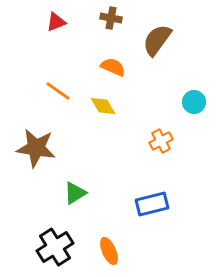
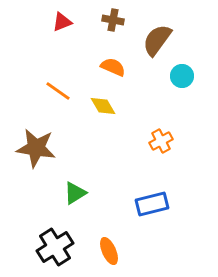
brown cross: moved 2 px right, 2 px down
red triangle: moved 6 px right
cyan circle: moved 12 px left, 26 px up
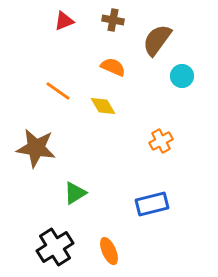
red triangle: moved 2 px right, 1 px up
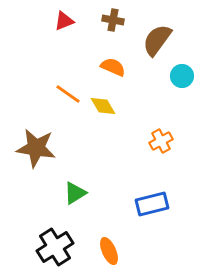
orange line: moved 10 px right, 3 px down
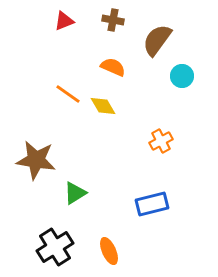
brown star: moved 12 px down
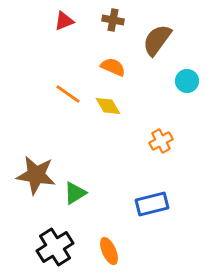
cyan circle: moved 5 px right, 5 px down
yellow diamond: moved 5 px right
brown star: moved 15 px down
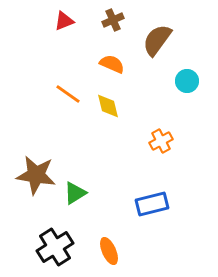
brown cross: rotated 35 degrees counterclockwise
orange semicircle: moved 1 px left, 3 px up
yellow diamond: rotated 16 degrees clockwise
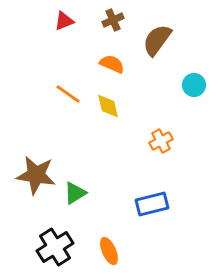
cyan circle: moved 7 px right, 4 px down
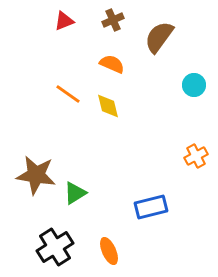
brown semicircle: moved 2 px right, 3 px up
orange cross: moved 35 px right, 15 px down
blue rectangle: moved 1 px left, 3 px down
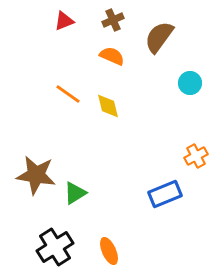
orange semicircle: moved 8 px up
cyan circle: moved 4 px left, 2 px up
blue rectangle: moved 14 px right, 13 px up; rotated 8 degrees counterclockwise
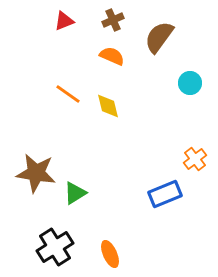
orange cross: moved 1 px left, 3 px down; rotated 10 degrees counterclockwise
brown star: moved 2 px up
orange ellipse: moved 1 px right, 3 px down
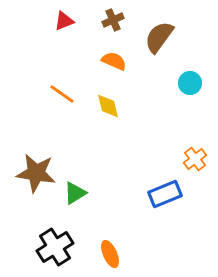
orange semicircle: moved 2 px right, 5 px down
orange line: moved 6 px left
